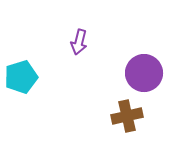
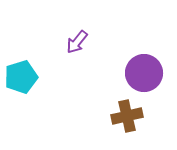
purple arrow: moved 2 px left; rotated 25 degrees clockwise
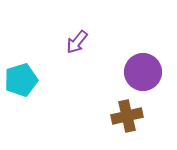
purple circle: moved 1 px left, 1 px up
cyan pentagon: moved 3 px down
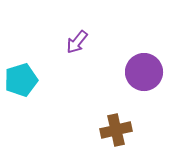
purple circle: moved 1 px right
brown cross: moved 11 px left, 14 px down
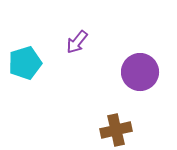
purple circle: moved 4 px left
cyan pentagon: moved 4 px right, 17 px up
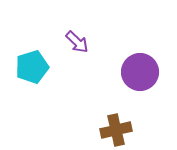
purple arrow: rotated 85 degrees counterclockwise
cyan pentagon: moved 7 px right, 4 px down
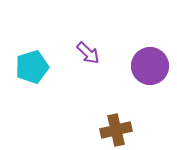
purple arrow: moved 11 px right, 11 px down
purple circle: moved 10 px right, 6 px up
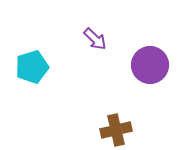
purple arrow: moved 7 px right, 14 px up
purple circle: moved 1 px up
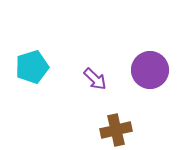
purple arrow: moved 40 px down
purple circle: moved 5 px down
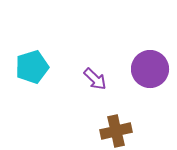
purple circle: moved 1 px up
brown cross: moved 1 px down
